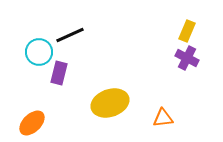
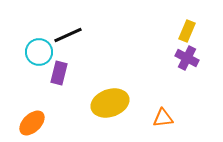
black line: moved 2 px left
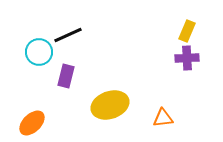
purple cross: rotated 30 degrees counterclockwise
purple rectangle: moved 7 px right, 3 px down
yellow ellipse: moved 2 px down
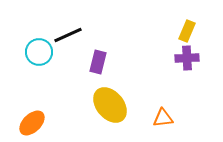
purple rectangle: moved 32 px right, 14 px up
yellow ellipse: rotated 69 degrees clockwise
